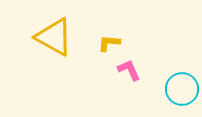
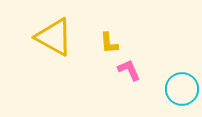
yellow L-shape: rotated 100 degrees counterclockwise
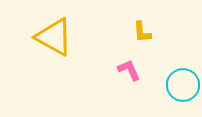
yellow L-shape: moved 33 px right, 11 px up
cyan circle: moved 1 px right, 4 px up
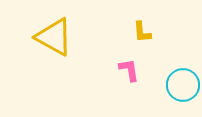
pink L-shape: rotated 15 degrees clockwise
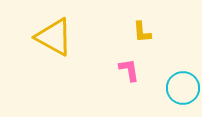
cyan circle: moved 3 px down
